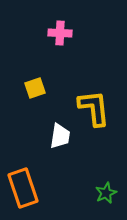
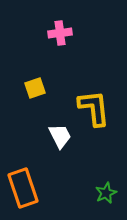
pink cross: rotated 10 degrees counterclockwise
white trapezoid: rotated 36 degrees counterclockwise
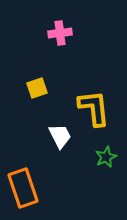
yellow square: moved 2 px right
green star: moved 36 px up
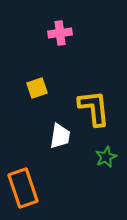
white trapezoid: rotated 36 degrees clockwise
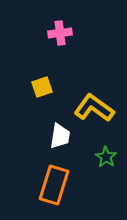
yellow square: moved 5 px right, 1 px up
yellow L-shape: rotated 48 degrees counterclockwise
green star: rotated 15 degrees counterclockwise
orange rectangle: moved 31 px right, 3 px up; rotated 36 degrees clockwise
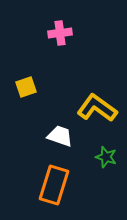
yellow square: moved 16 px left
yellow L-shape: moved 3 px right
white trapezoid: rotated 80 degrees counterclockwise
green star: rotated 15 degrees counterclockwise
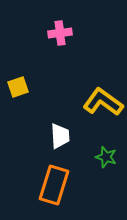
yellow square: moved 8 px left
yellow L-shape: moved 6 px right, 6 px up
white trapezoid: rotated 68 degrees clockwise
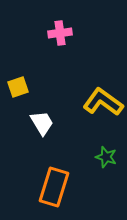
white trapezoid: moved 18 px left, 13 px up; rotated 28 degrees counterclockwise
orange rectangle: moved 2 px down
